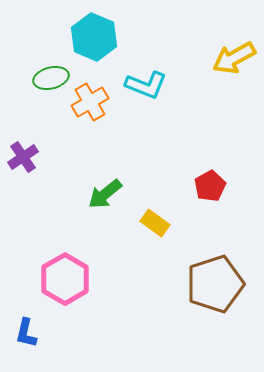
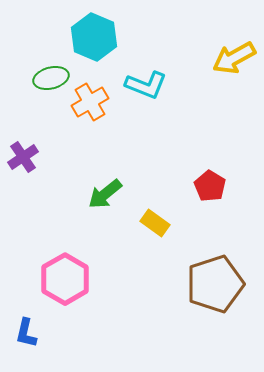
red pentagon: rotated 12 degrees counterclockwise
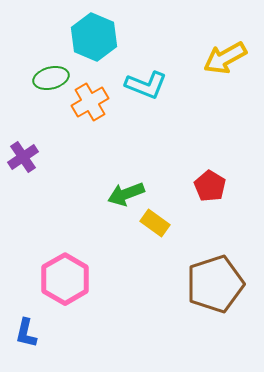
yellow arrow: moved 9 px left
green arrow: moved 21 px right; rotated 18 degrees clockwise
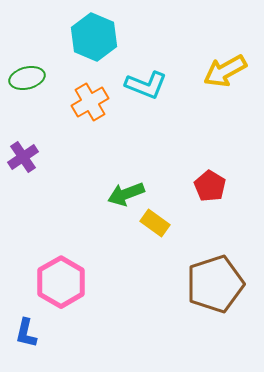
yellow arrow: moved 13 px down
green ellipse: moved 24 px left
pink hexagon: moved 4 px left, 3 px down
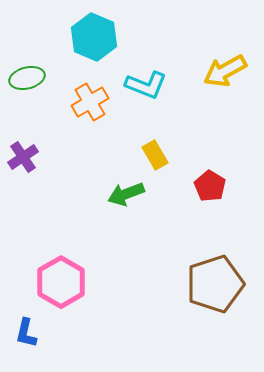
yellow rectangle: moved 68 px up; rotated 24 degrees clockwise
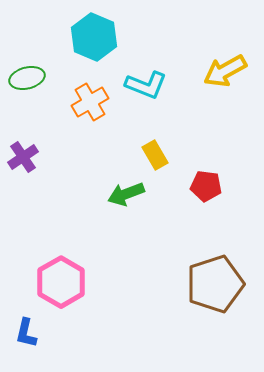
red pentagon: moved 4 px left; rotated 24 degrees counterclockwise
